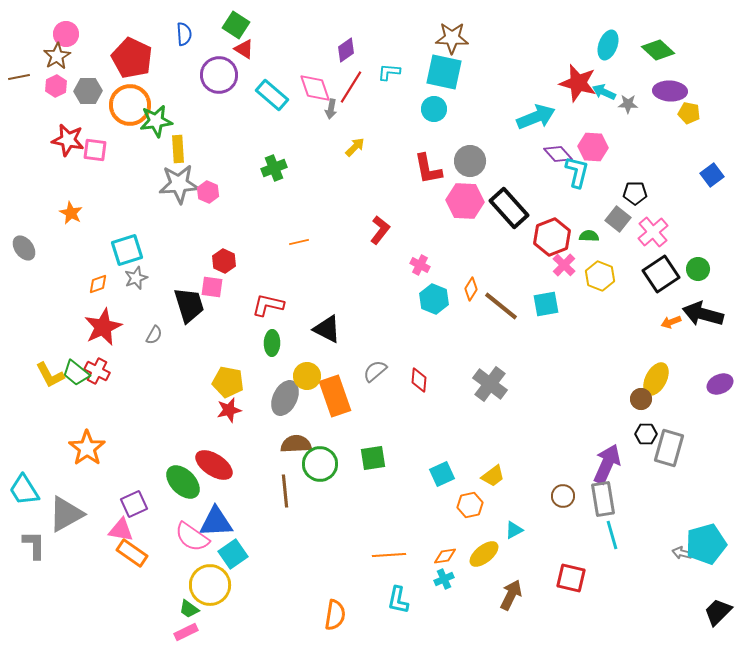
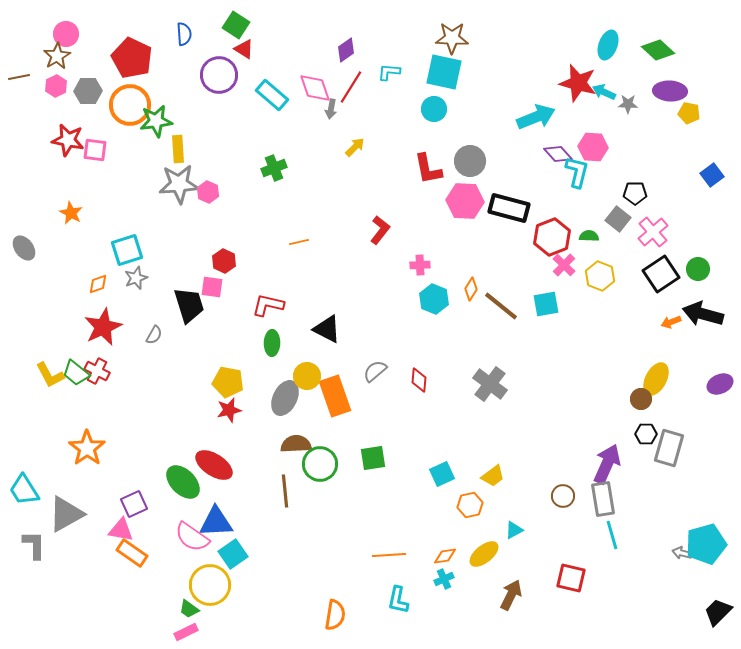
black rectangle at (509, 208): rotated 33 degrees counterclockwise
pink cross at (420, 265): rotated 30 degrees counterclockwise
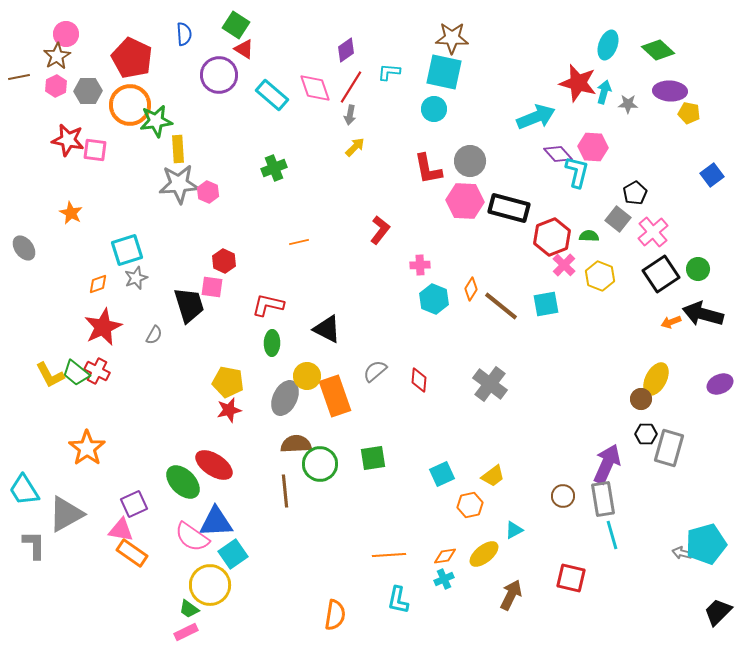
cyan arrow at (604, 92): rotated 80 degrees clockwise
gray arrow at (331, 109): moved 19 px right, 6 px down
black pentagon at (635, 193): rotated 30 degrees counterclockwise
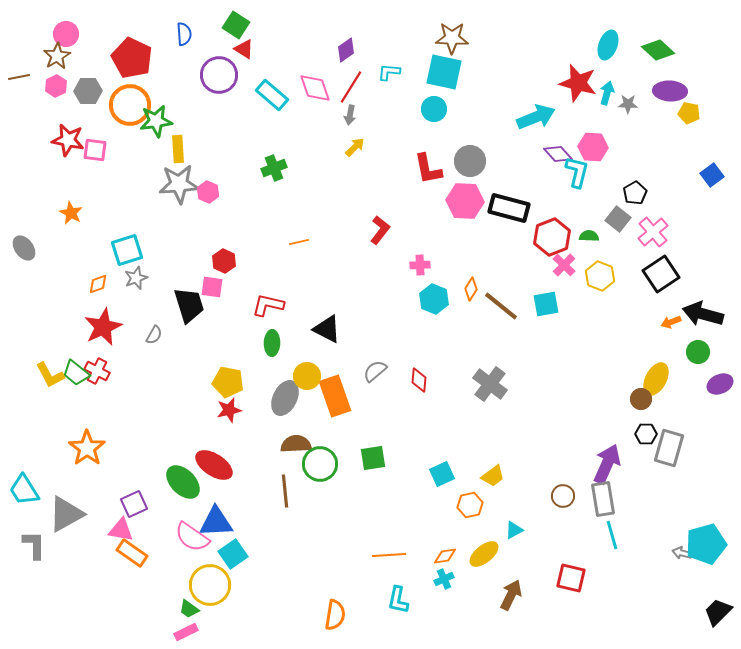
cyan arrow at (604, 92): moved 3 px right, 1 px down
green circle at (698, 269): moved 83 px down
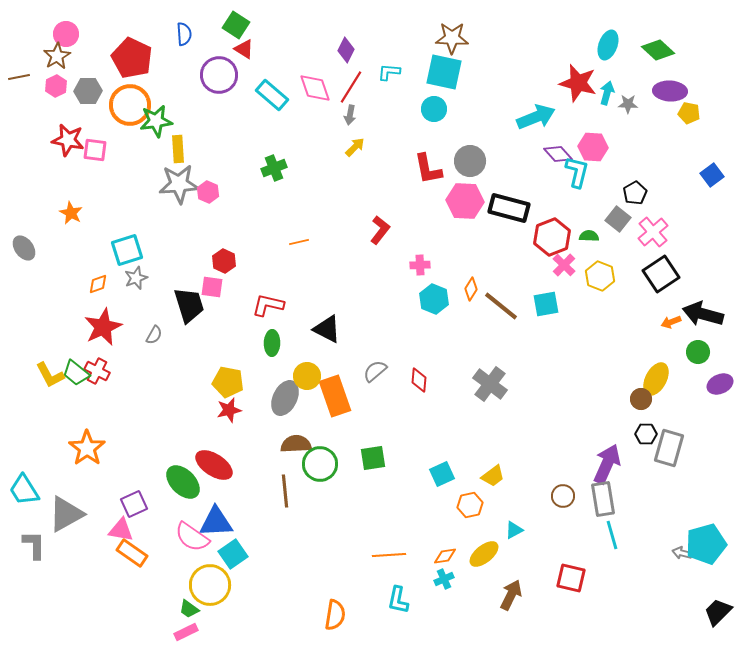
purple diamond at (346, 50): rotated 30 degrees counterclockwise
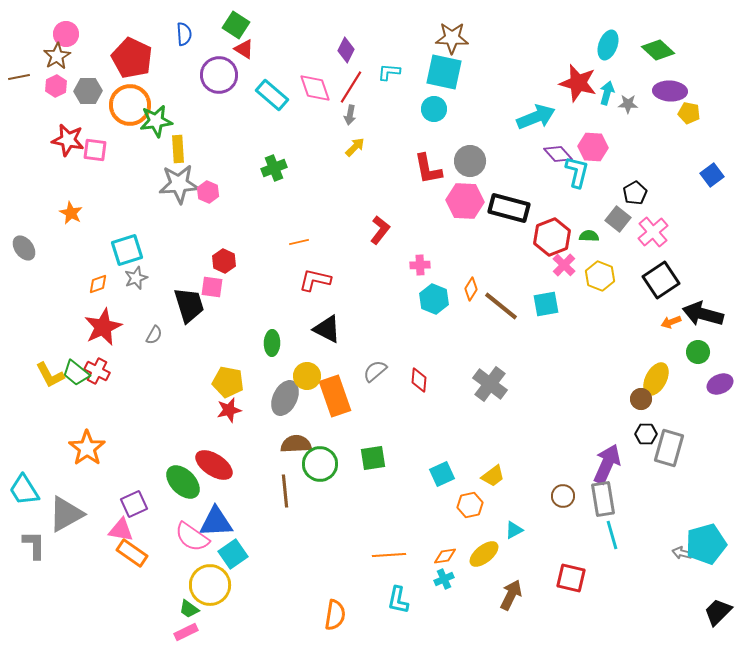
black square at (661, 274): moved 6 px down
red L-shape at (268, 305): moved 47 px right, 25 px up
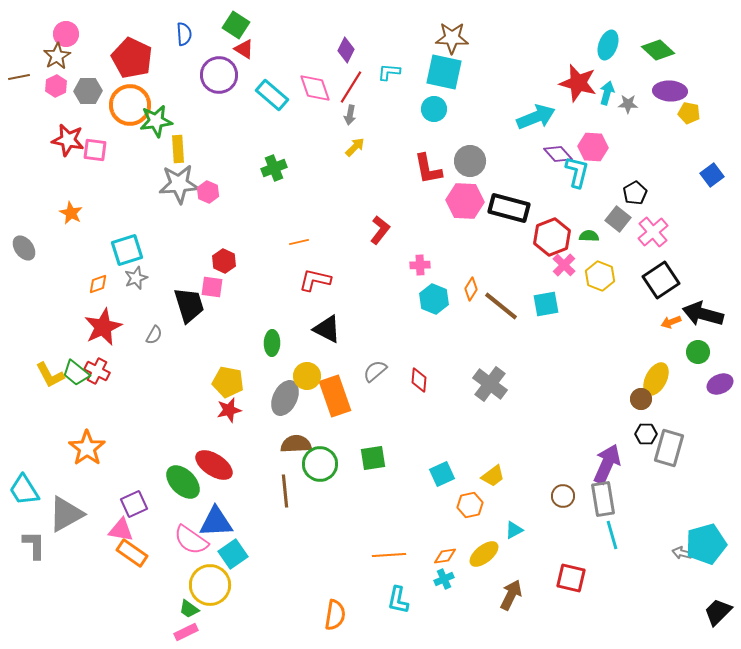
pink semicircle at (192, 537): moved 1 px left, 3 px down
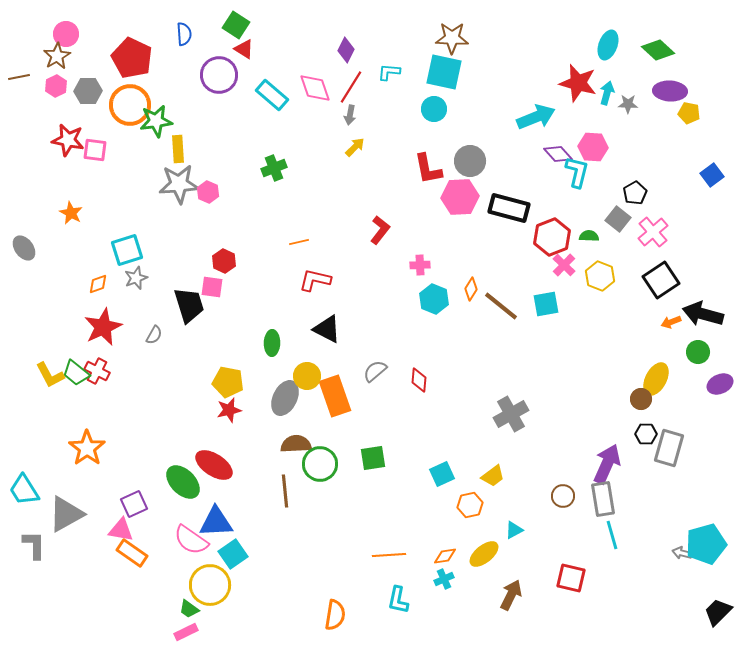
pink hexagon at (465, 201): moved 5 px left, 4 px up; rotated 6 degrees counterclockwise
gray cross at (490, 384): moved 21 px right, 30 px down; rotated 24 degrees clockwise
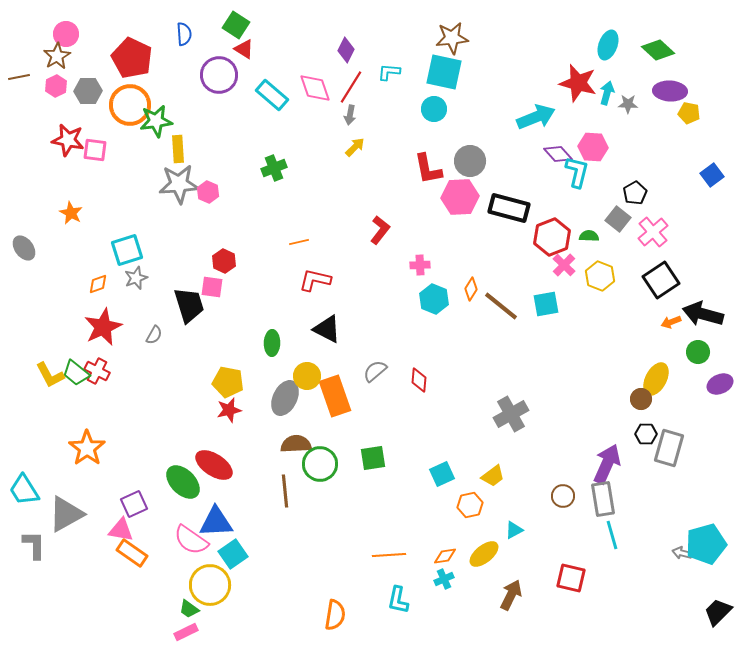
brown star at (452, 38): rotated 8 degrees counterclockwise
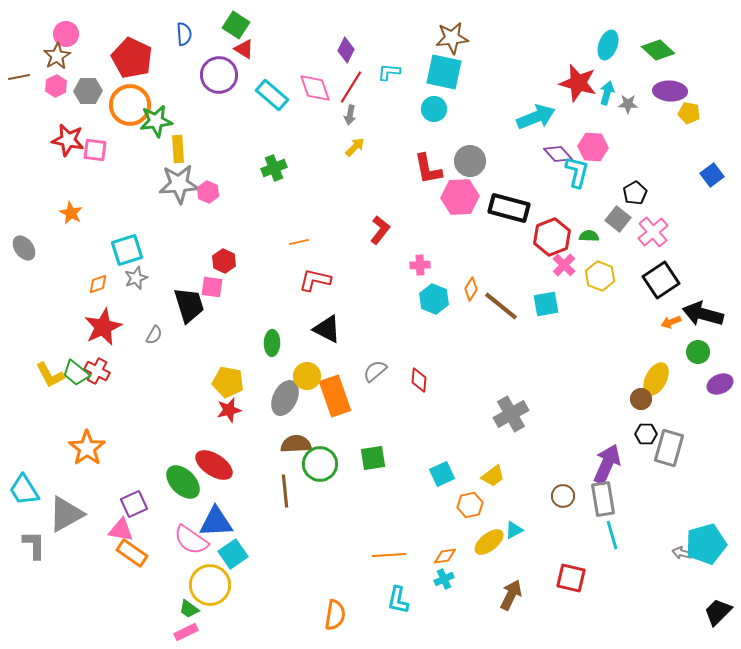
yellow ellipse at (484, 554): moved 5 px right, 12 px up
